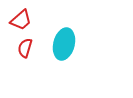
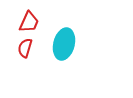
red trapezoid: moved 8 px right, 2 px down; rotated 25 degrees counterclockwise
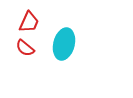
red semicircle: rotated 66 degrees counterclockwise
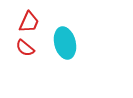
cyan ellipse: moved 1 px right, 1 px up; rotated 28 degrees counterclockwise
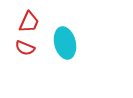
red semicircle: rotated 18 degrees counterclockwise
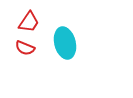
red trapezoid: rotated 10 degrees clockwise
